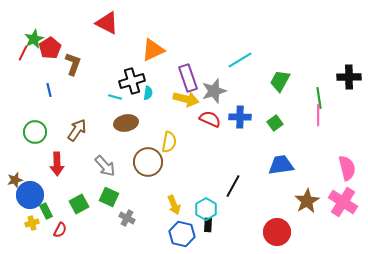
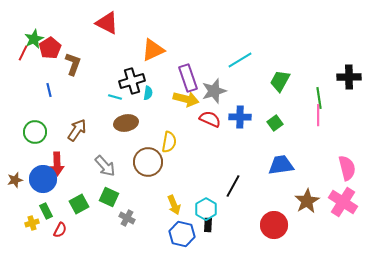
blue circle at (30, 195): moved 13 px right, 16 px up
red circle at (277, 232): moved 3 px left, 7 px up
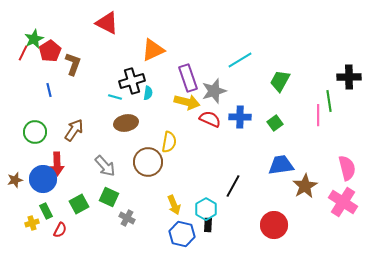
red pentagon at (50, 48): moved 3 px down
green line at (319, 98): moved 10 px right, 3 px down
yellow arrow at (186, 99): moved 1 px right, 3 px down
brown arrow at (77, 130): moved 3 px left
brown star at (307, 201): moved 2 px left, 15 px up
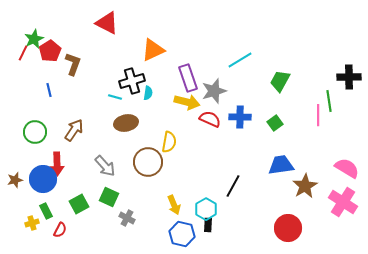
pink semicircle at (347, 168): rotated 45 degrees counterclockwise
red circle at (274, 225): moved 14 px right, 3 px down
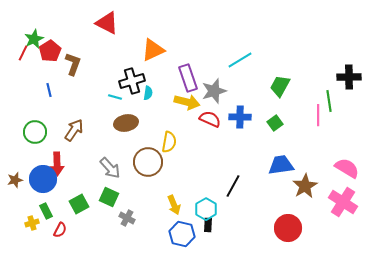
green trapezoid at (280, 81): moved 5 px down
gray arrow at (105, 166): moved 5 px right, 2 px down
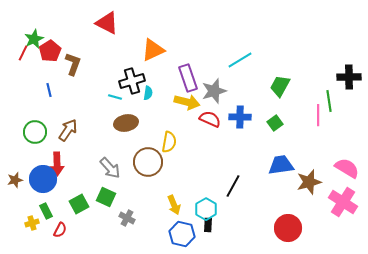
brown arrow at (74, 130): moved 6 px left
brown star at (305, 186): moved 4 px right, 4 px up; rotated 15 degrees clockwise
green square at (109, 197): moved 3 px left
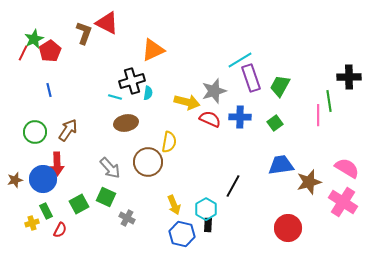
brown L-shape at (73, 64): moved 11 px right, 31 px up
purple rectangle at (188, 78): moved 63 px right
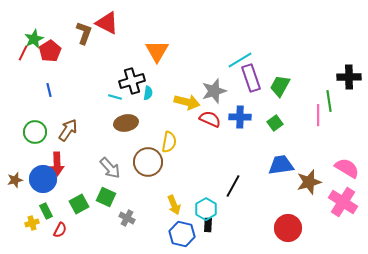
orange triangle at (153, 50): moved 4 px right, 1 px down; rotated 35 degrees counterclockwise
